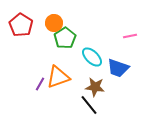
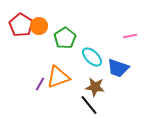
orange circle: moved 15 px left, 3 px down
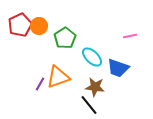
red pentagon: moved 1 px left; rotated 15 degrees clockwise
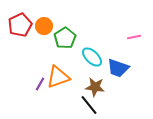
orange circle: moved 5 px right
pink line: moved 4 px right, 1 px down
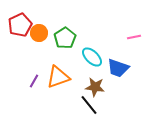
orange circle: moved 5 px left, 7 px down
purple line: moved 6 px left, 3 px up
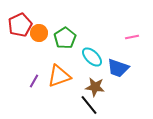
pink line: moved 2 px left
orange triangle: moved 1 px right, 1 px up
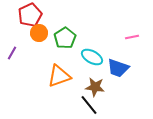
red pentagon: moved 10 px right, 10 px up
cyan ellipse: rotated 15 degrees counterclockwise
purple line: moved 22 px left, 28 px up
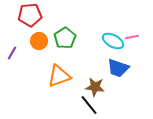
red pentagon: rotated 20 degrees clockwise
orange circle: moved 8 px down
cyan ellipse: moved 21 px right, 16 px up
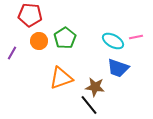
red pentagon: rotated 10 degrees clockwise
pink line: moved 4 px right
orange triangle: moved 2 px right, 2 px down
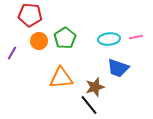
cyan ellipse: moved 4 px left, 2 px up; rotated 35 degrees counterclockwise
orange triangle: rotated 15 degrees clockwise
brown star: rotated 24 degrees counterclockwise
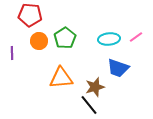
pink line: rotated 24 degrees counterclockwise
purple line: rotated 32 degrees counterclockwise
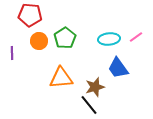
blue trapezoid: rotated 35 degrees clockwise
